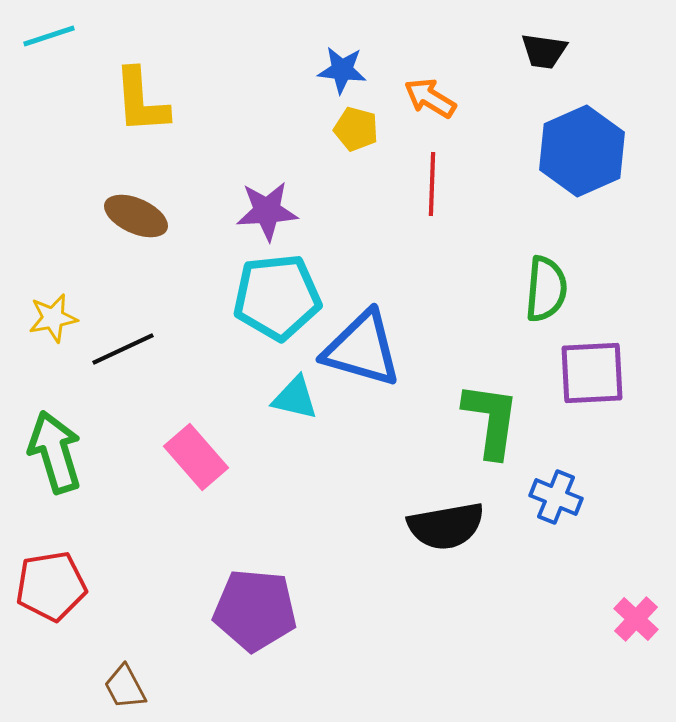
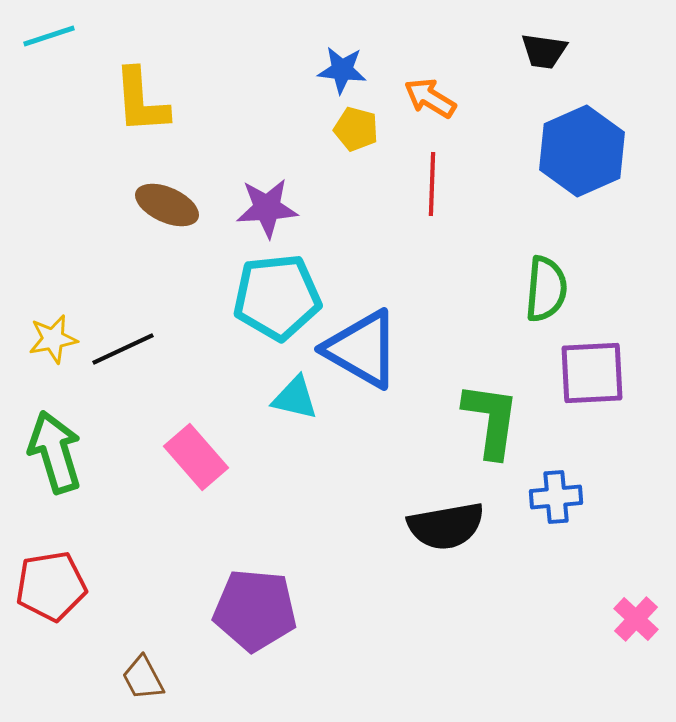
purple star: moved 3 px up
brown ellipse: moved 31 px right, 11 px up
yellow star: moved 21 px down
blue triangle: rotated 14 degrees clockwise
blue cross: rotated 27 degrees counterclockwise
brown trapezoid: moved 18 px right, 9 px up
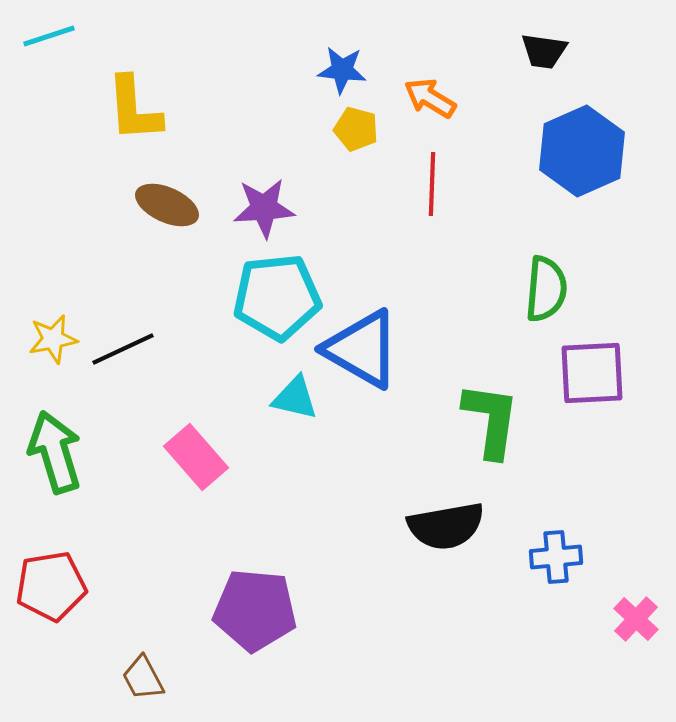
yellow L-shape: moved 7 px left, 8 px down
purple star: moved 3 px left
blue cross: moved 60 px down
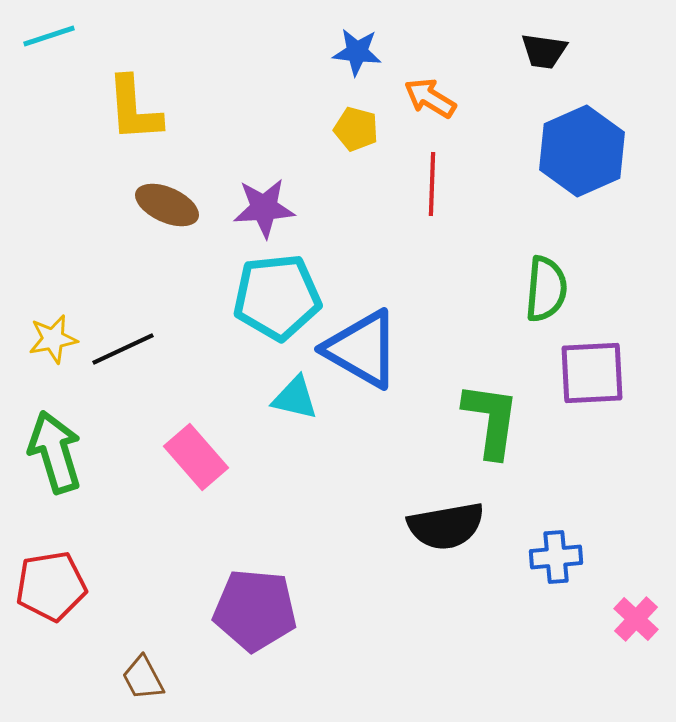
blue star: moved 15 px right, 18 px up
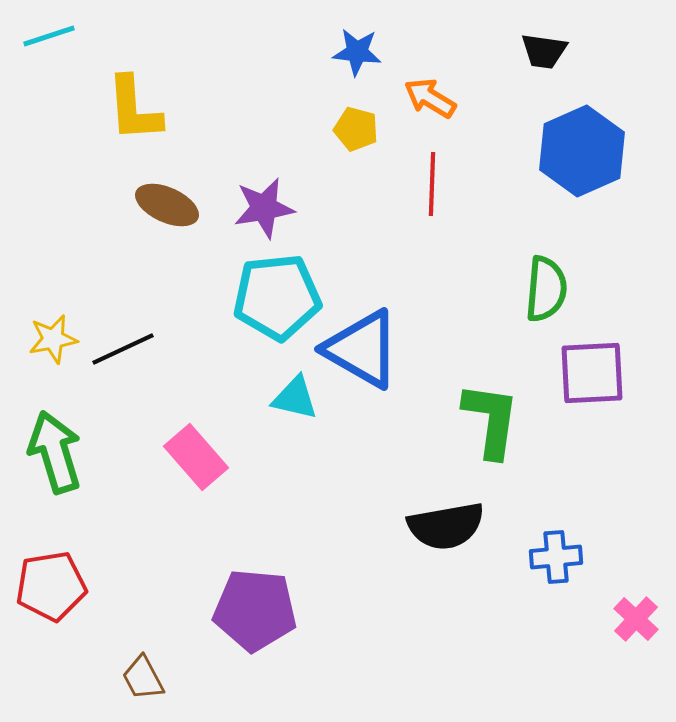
purple star: rotated 6 degrees counterclockwise
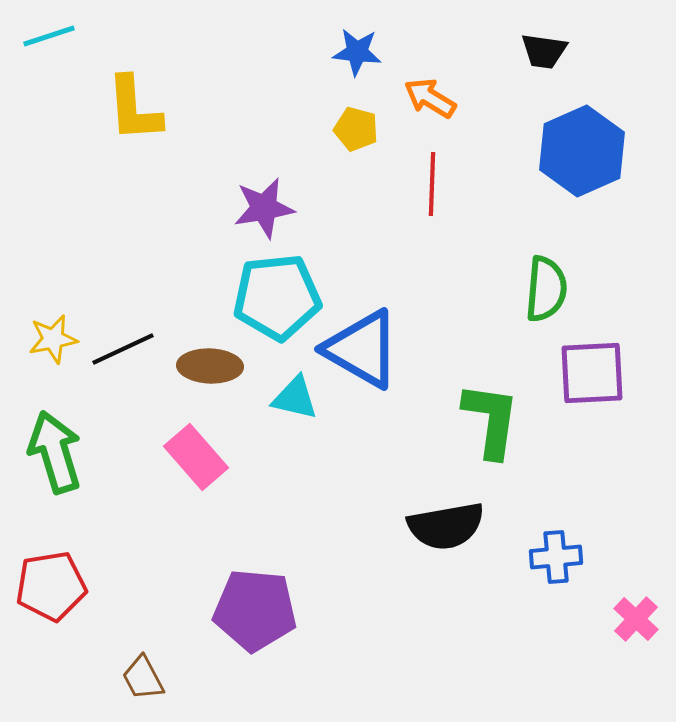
brown ellipse: moved 43 px right, 161 px down; rotated 22 degrees counterclockwise
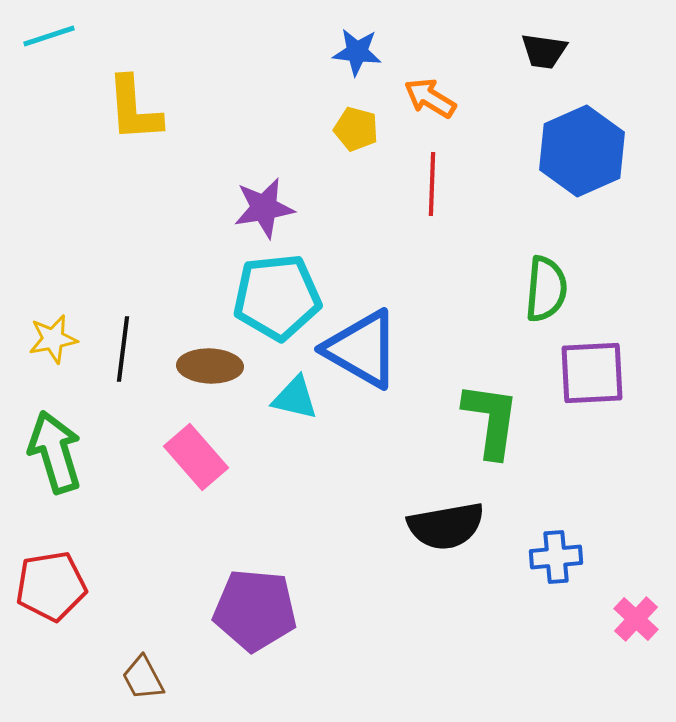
black line: rotated 58 degrees counterclockwise
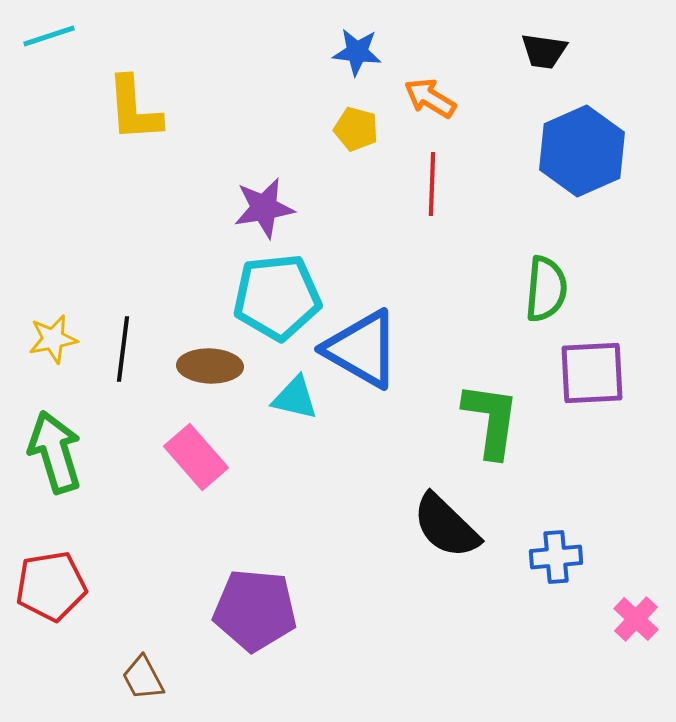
black semicircle: rotated 54 degrees clockwise
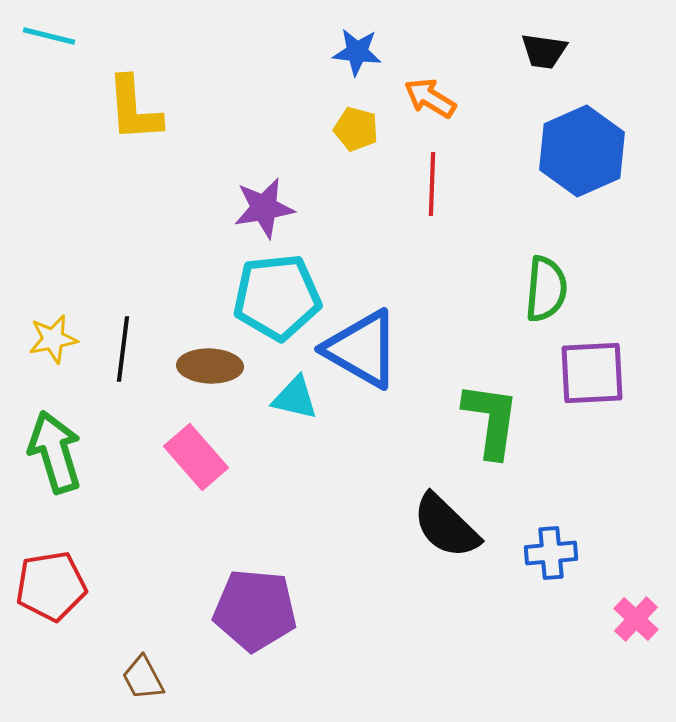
cyan line: rotated 32 degrees clockwise
blue cross: moved 5 px left, 4 px up
